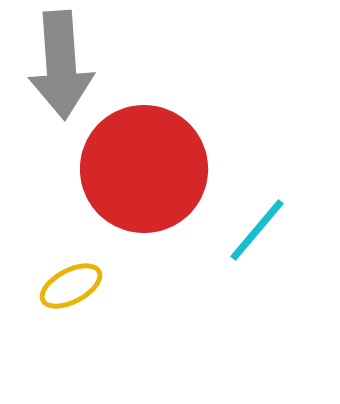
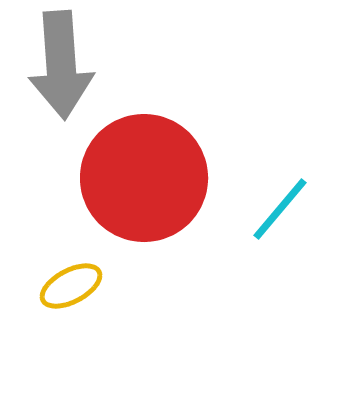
red circle: moved 9 px down
cyan line: moved 23 px right, 21 px up
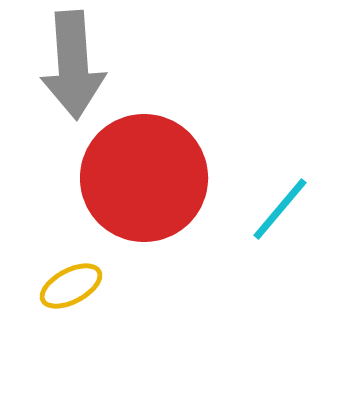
gray arrow: moved 12 px right
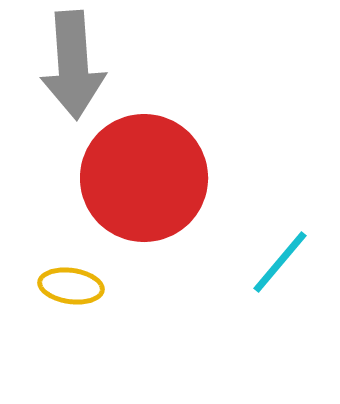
cyan line: moved 53 px down
yellow ellipse: rotated 36 degrees clockwise
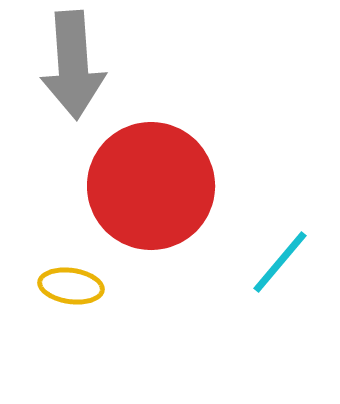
red circle: moved 7 px right, 8 px down
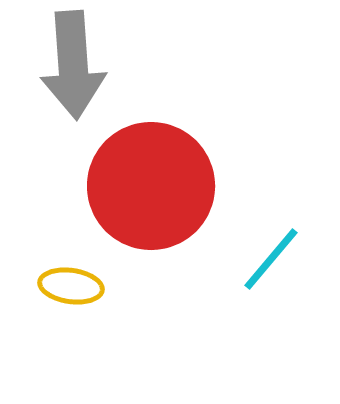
cyan line: moved 9 px left, 3 px up
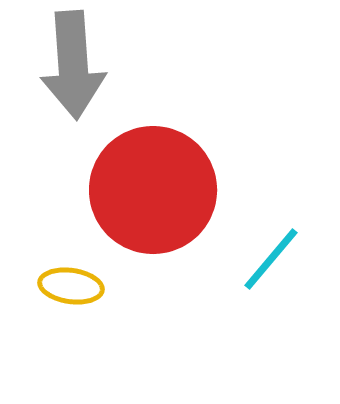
red circle: moved 2 px right, 4 px down
